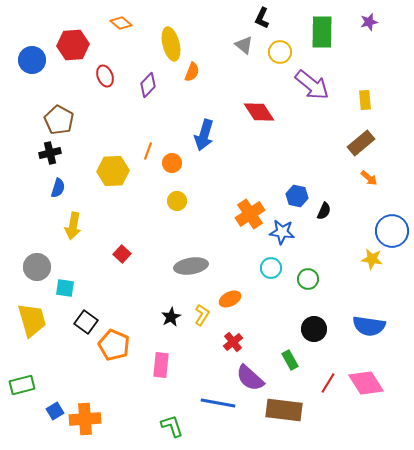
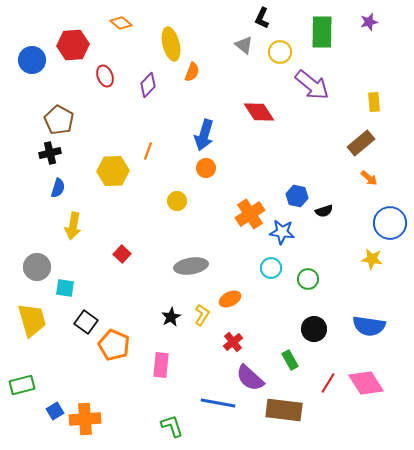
yellow rectangle at (365, 100): moved 9 px right, 2 px down
orange circle at (172, 163): moved 34 px right, 5 px down
black semicircle at (324, 211): rotated 48 degrees clockwise
blue circle at (392, 231): moved 2 px left, 8 px up
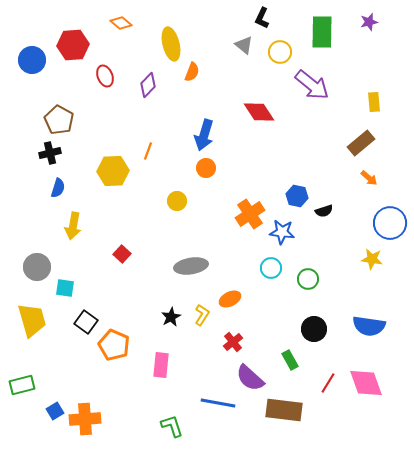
pink diamond at (366, 383): rotated 12 degrees clockwise
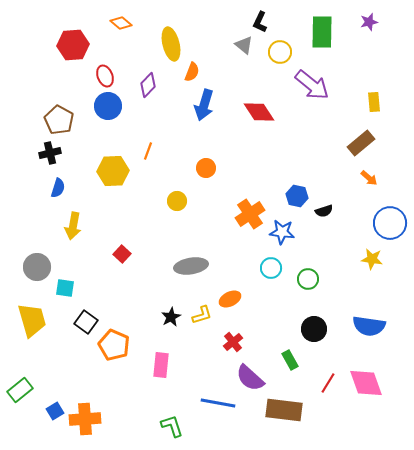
black L-shape at (262, 18): moved 2 px left, 4 px down
blue circle at (32, 60): moved 76 px right, 46 px down
blue arrow at (204, 135): moved 30 px up
yellow L-shape at (202, 315): rotated 40 degrees clockwise
green rectangle at (22, 385): moved 2 px left, 5 px down; rotated 25 degrees counterclockwise
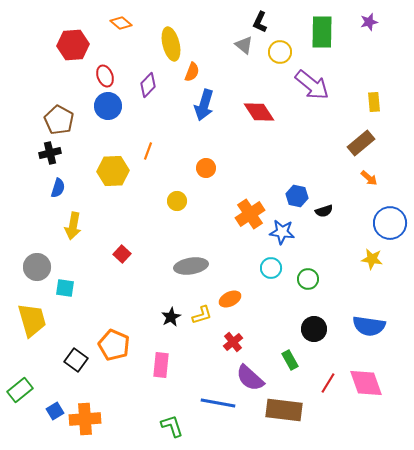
black square at (86, 322): moved 10 px left, 38 px down
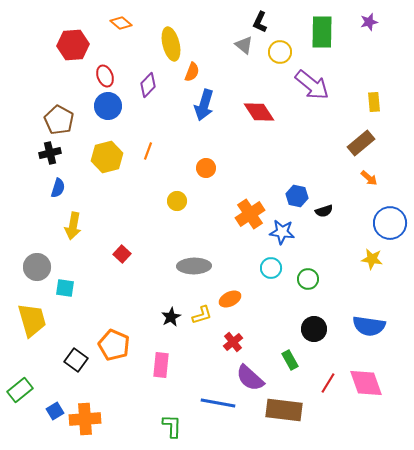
yellow hexagon at (113, 171): moved 6 px left, 14 px up; rotated 12 degrees counterclockwise
gray ellipse at (191, 266): moved 3 px right; rotated 8 degrees clockwise
green L-shape at (172, 426): rotated 20 degrees clockwise
